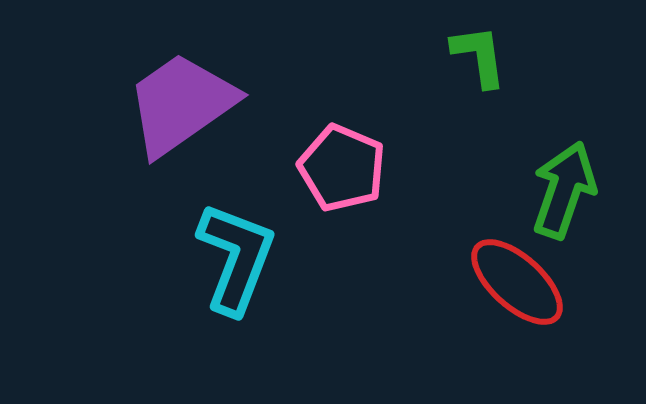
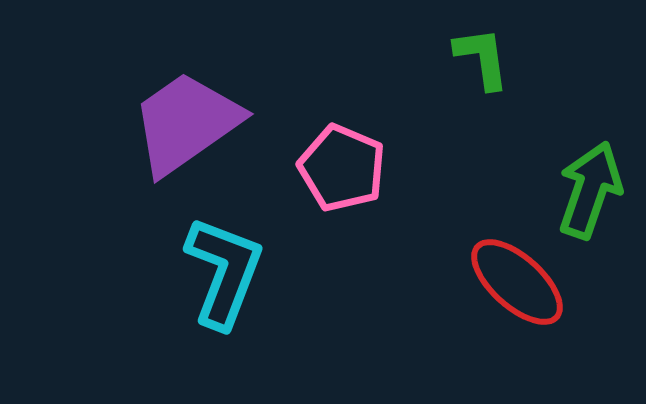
green L-shape: moved 3 px right, 2 px down
purple trapezoid: moved 5 px right, 19 px down
green arrow: moved 26 px right
cyan L-shape: moved 12 px left, 14 px down
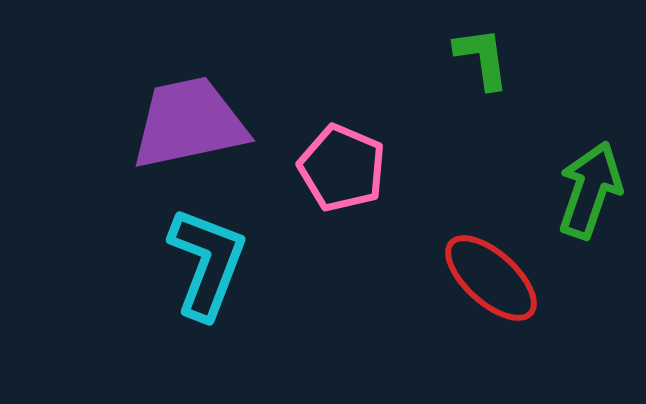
purple trapezoid: moved 3 px right; rotated 23 degrees clockwise
cyan L-shape: moved 17 px left, 9 px up
red ellipse: moved 26 px left, 4 px up
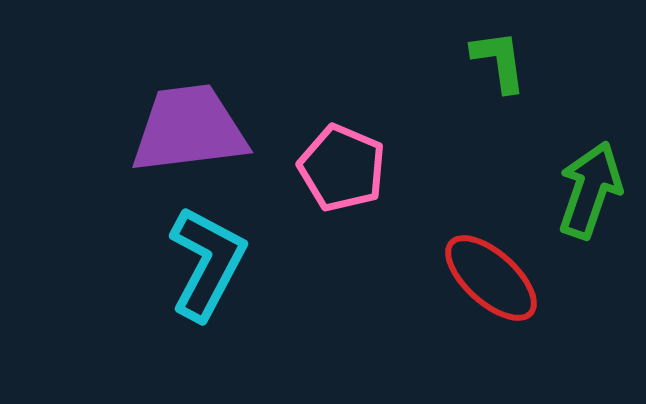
green L-shape: moved 17 px right, 3 px down
purple trapezoid: moved 6 px down; rotated 5 degrees clockwise
cyan L-shape: rotated 7 degrees clockwise
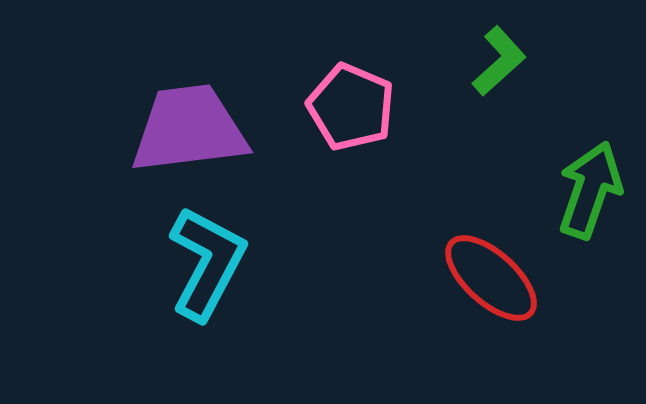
green L-shape: rotated 56 degrees clockwise
pink pentagon: moved 9 px right, 61 px up
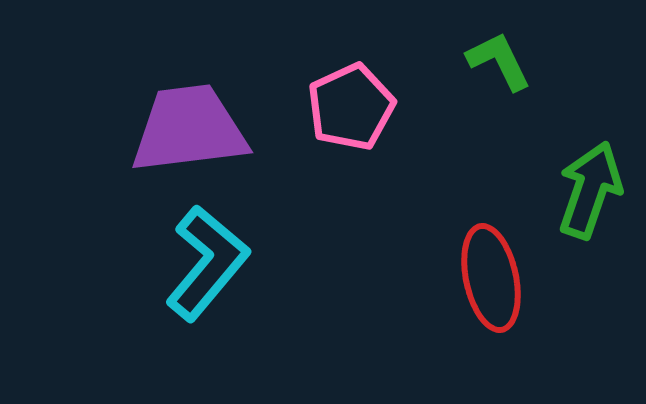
green L-shape: rotated 74 degrees counterclockwise
pink pentagon: rotated 24 degrees clockwise
cyan L-shape: rotated 12 degrees clockwise
red ellipse: rotated 36 degrees clockwise
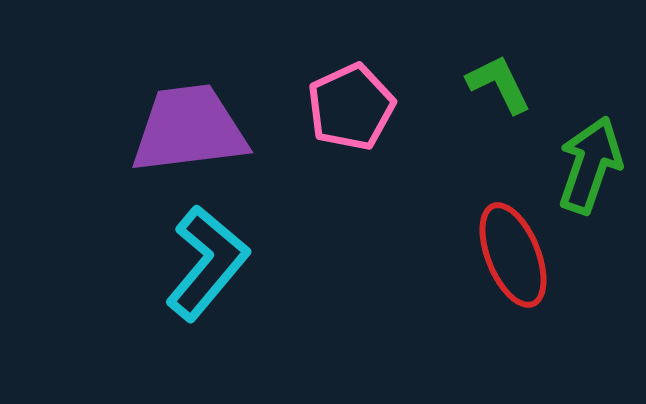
green L-shape: moved 23 px down
green arrow: moved 25 px up
red ellipse: moved 22 px right, 23 px up; rotated 10 degrees counterclockwise
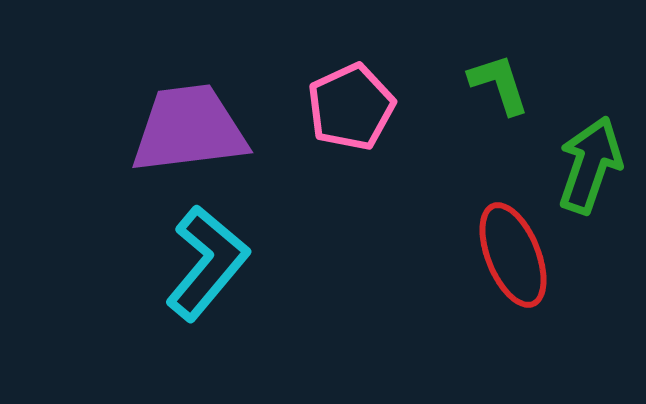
green L-shape: rotated 8 degrees clockwise
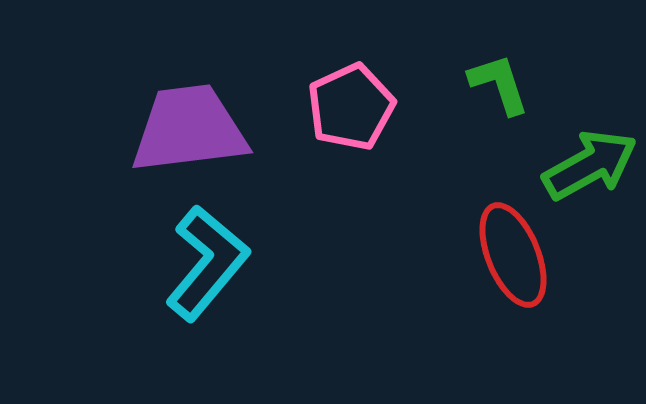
green arrow: rotated 42 degrees clockwise
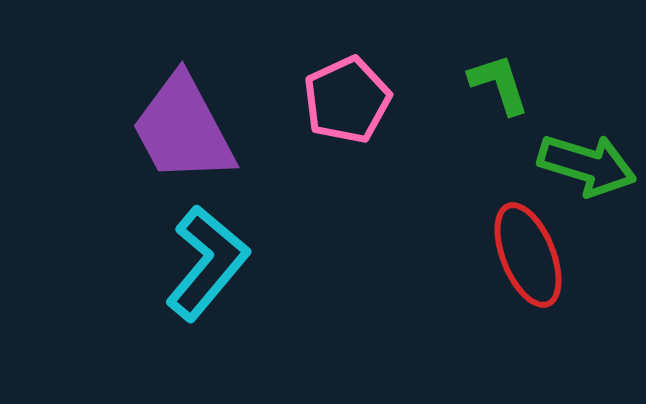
pink pentagon: moved 4 px left, 7 px up
purple trapezoid: moved 6 px left; rotated 111 degrees counterclockwise
green arrow: moved 3 px left; rotated 46 degrees clockwise
red ellipse: moved 15 px right
